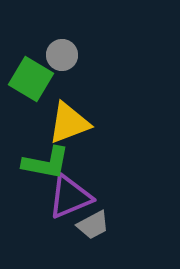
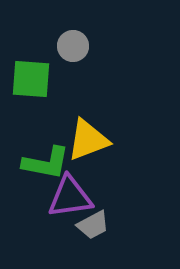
gray circle: moved 11 px right, 9 px up
green square: rotated 27 degrees counterclockwise
yellow triangle: moved 19 px right, 17 px down
purple triangle: rotated 15 degrees clockwise
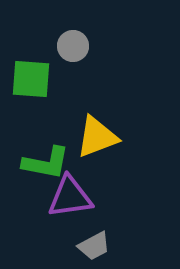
yellow triangle: moved 9 px right, 3 px up
gray trapezoid: moved 1 px right, 21 px down
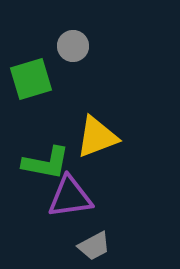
green square: rotated 21 degrees counterclockwise
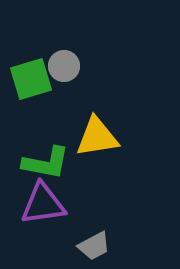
gray circle: moved 9 px left, 20 px down
yellow triangle: rotated 12 degrees clockwise
purple triangle: moved 27 px left, 7 px down
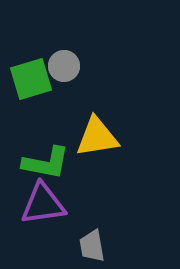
gray trapezoid: moved 2 px left; rotated 108 degrees clockwise
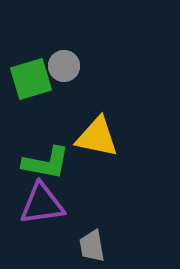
yellow triangle: rotated 21 degrees clockwise
purple triangle: moved 1 px left
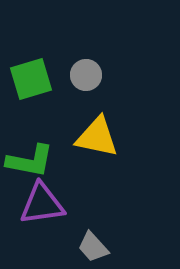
gray circle: moved 22 px right, 9 px down
green L-shape: moved 16 px left, 2 px up
gray trapezoid: moved 1 px right, 1 px down; rotated 32 degrees counterclockwise
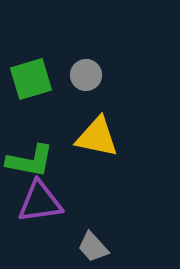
purple triangle: moved 2 px left, 2 px up
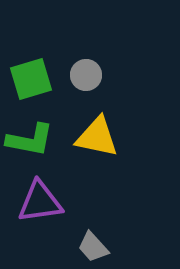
green L-shape: moved 21 px up
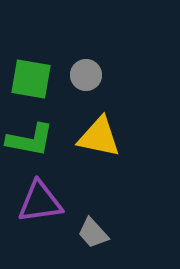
green square: rotated 27 degrees clockwise
yellow triangle: moved 2 px right
gray trapezoid: moved 14 px up
